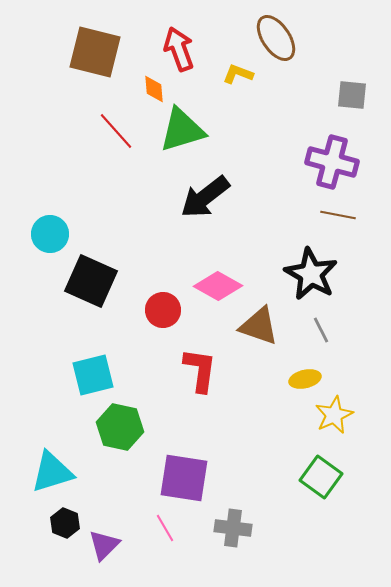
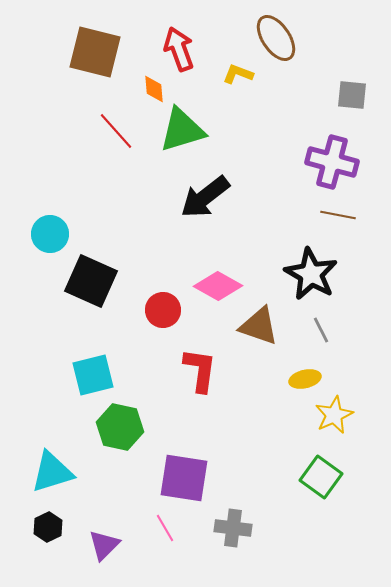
black hexagon: moved 17 px left, 4 px down; rotated 12 degrees clockwise
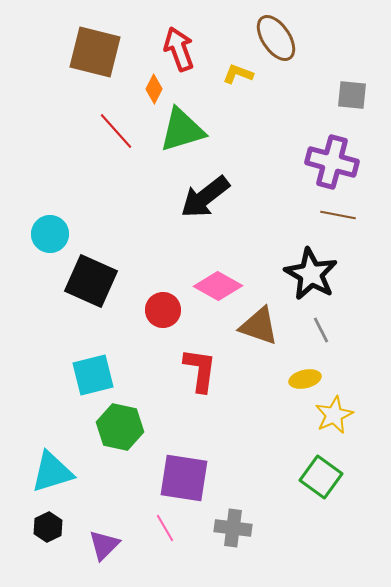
orange diamond: rotated 32 degrees clockwise
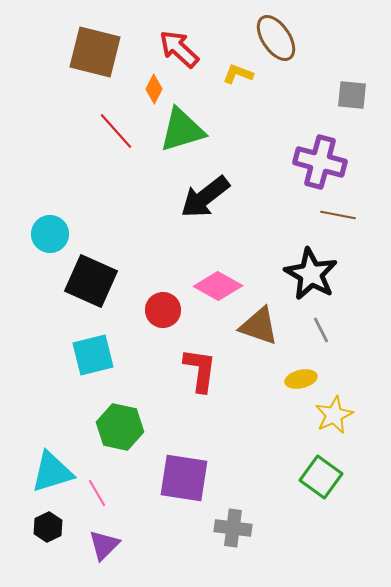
red arrow: rotated 27 degrees counterclockwise
purple cross: moved 12 px left
cyan square: moved 20 px up
yellow ellipse: moved 4 px left
pink line: moved 68 px left, 35 px up
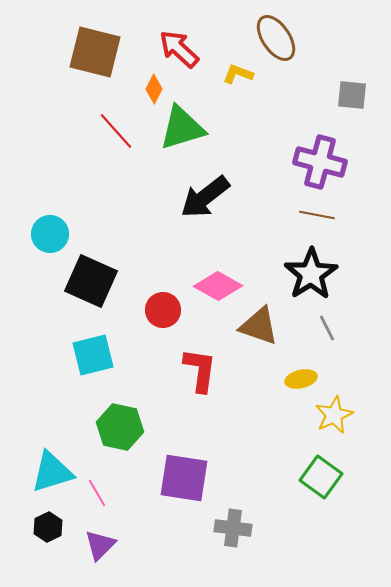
green triangle: moved 2 px up
brown line: moved 21 px left
black star: rotated 10 degrees clockwise
gray line: moved 6 px right, 2 px up
purple triangle: moved 4 px left
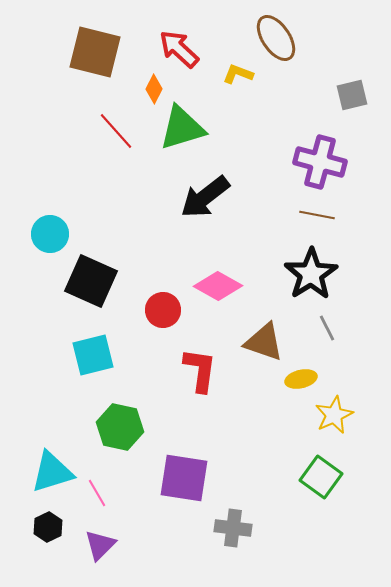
gray square: rotated 20 degrees counterclockwise
brown triangle: moved 5 px right, 16 px down
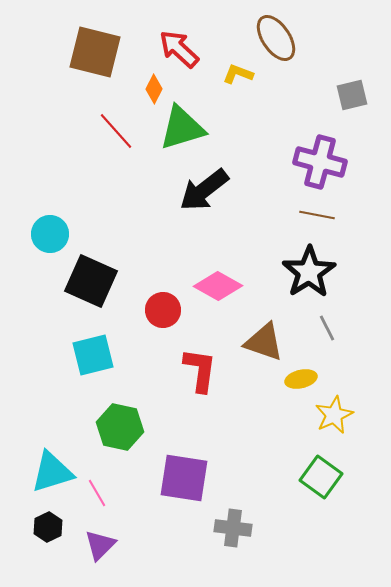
black arrow: moved 1 px left, 7 px up
black star: moved 2 px left, 2 px up
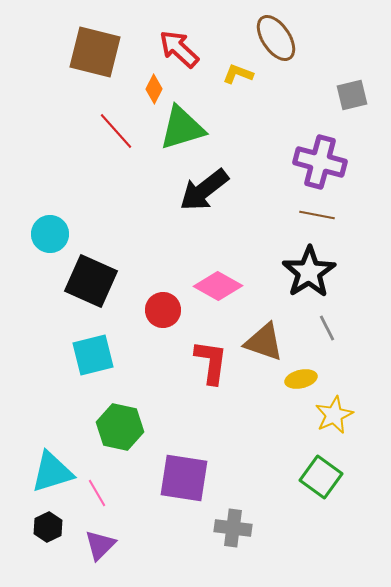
red L-shape: moved 11 px right, 8 px up
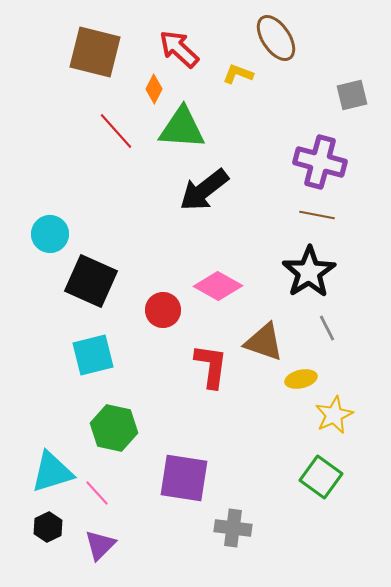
green triangle: rotated 21 degrees clockwise
red L-shape: moved 4 px down
green hexagon: moved 6 px left, 1 px down
pink line: rotated 12 degrees counterclockwise
